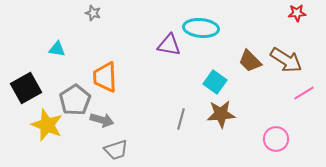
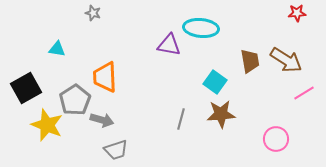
brown trapezoid: rotated 145 degrees counterclockwise
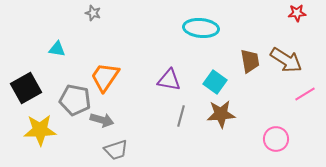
purple triangle: moved 35 px down
orange trapezoid: rotated 36 degrees clockwise
pink line: moved 1 px right, 1 px down
gray pentagon: rotated 28 degrees counterclockwise
gray line: moved 3 px up
yellow star: moved 7 px left, 5 px down; rotated 24 degrees counterclockwise
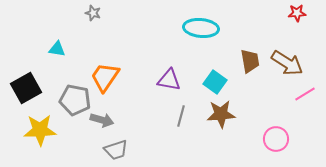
brown arrow: moved 1 px right, 3 px down
